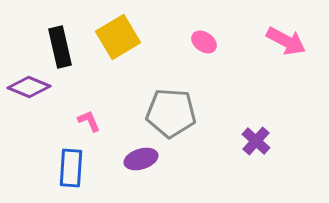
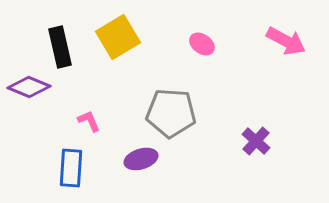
pink ellipse: moved 2 px left, 2 px down
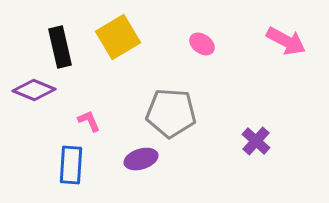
purple diamond: moved 5 px right, 3 px down
blue rectangle: moved 3 px up
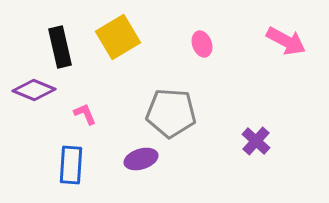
pink ellipse: rotated 35 degrees clockwise
pink L-shape: moved 4 px left, 7 px up
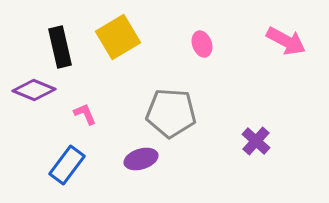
blue rectangle: moved 4 px left; rotated 33 degrees clockwise
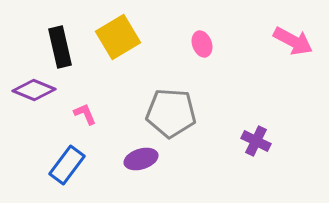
pink arrow: moved 7 px right
purple cross: rotated 16 degrees counterclockwise
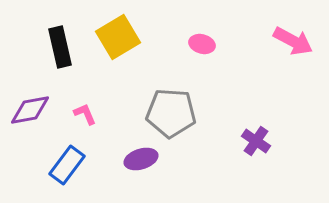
pink ellipse: rotated 55 degrees counterclockwise
purple diamond: moved 4 px left, 20 px down; rotated 33 degrees counterclockwise
purple cross: rotated 8 degrees clockwise
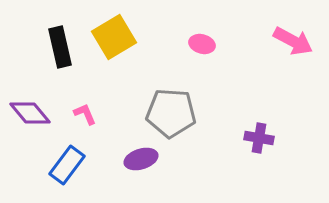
yellow square: moved 4 px left
purple diamond: moved 3 px down; rotated 60 degrees clockwise
purple cross: moved 3 px right, 3 px up; rotated 24 degrees counterclockwise
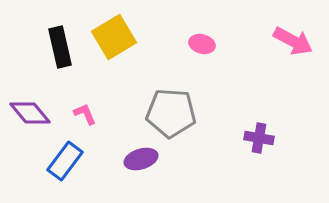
blue rectangle: moved 2 px left, 4 px up
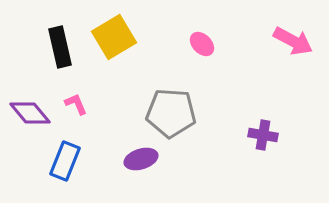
pink ellipse: rotated 30 degrees clockwise
pink L-shape: moved 9 px left, 10 px up
purple cross: moved 4 px right, 3 px up
blue rectangle: rotated 15 degrees counterclockwise
